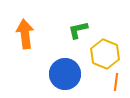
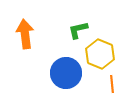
yellow hexagon: moved 5 px left
blue circle: moved 1 px right, 1 px up
orange line: moved 4 px left, 2 px down; rotated 12 degrees counterclockwise
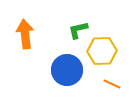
yellow hexagon: moved 2 px right, 3 px up; rotated 24 degrees counterclockwise
blue circle: moved 1 px right, 3 px up
orange line: rotated 60 degrees counterclockwise
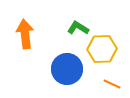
green L-shape: moved 2 px up; rotated 45 degrees clockwise
yellow hexagon: moved 2 px up
blue circle: moved 1 px up
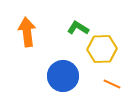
orange arrow: moved 2 px right, 2 px up
blue circle: moved 4 px left, 7 px down
